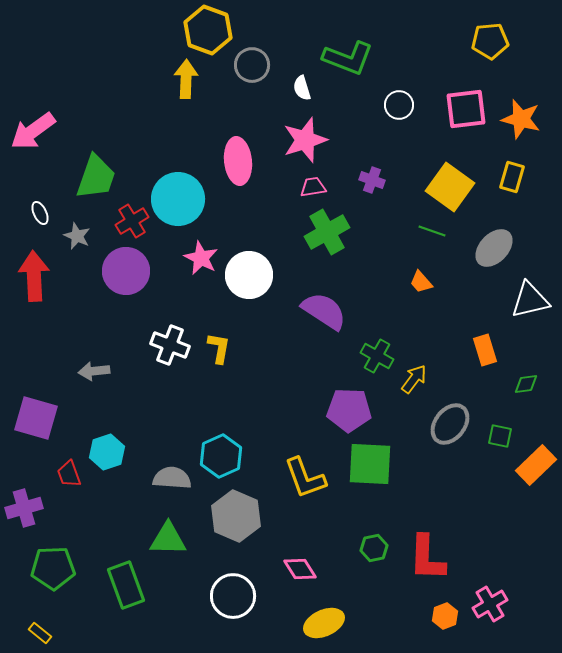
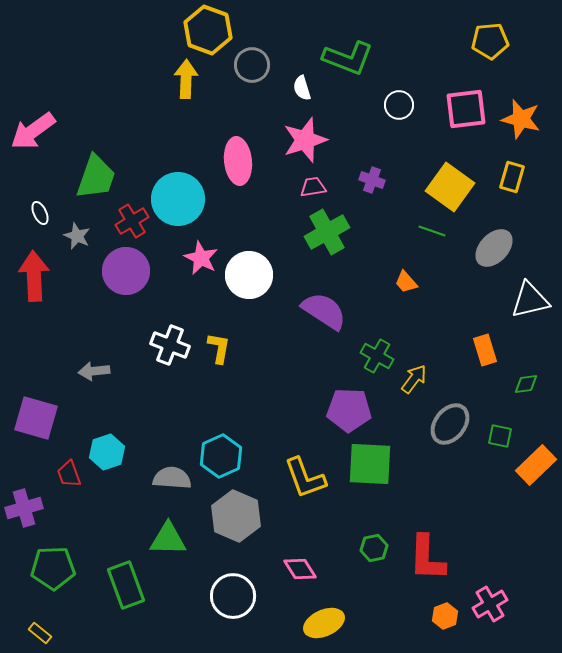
orange trapezoid at (421, 282): moved 15 px left
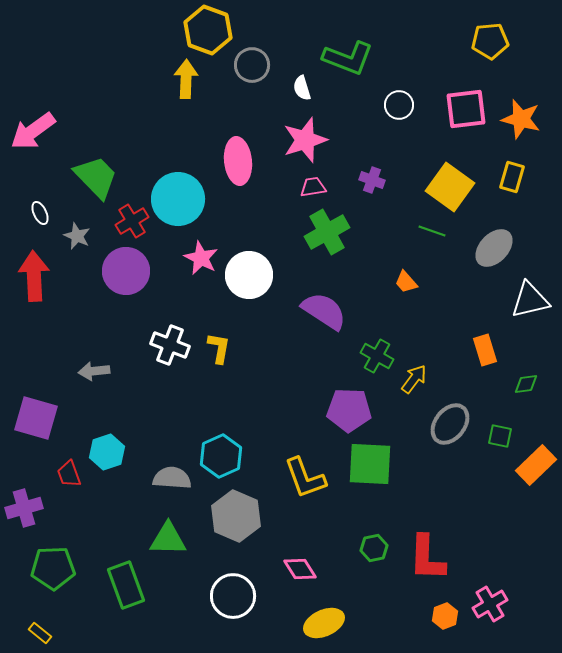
green trapezoid at (96, 177): rotated 63 degrees counterclockwise
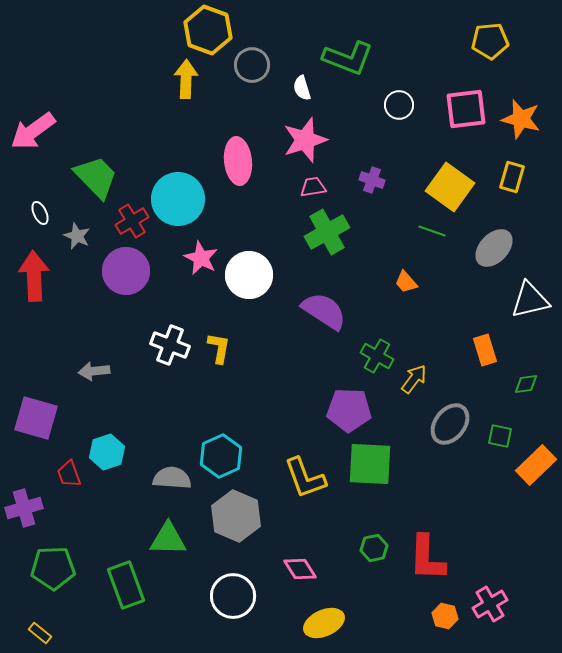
orange hexagon at (445, 616): rotated 25 degrees counterclockwise
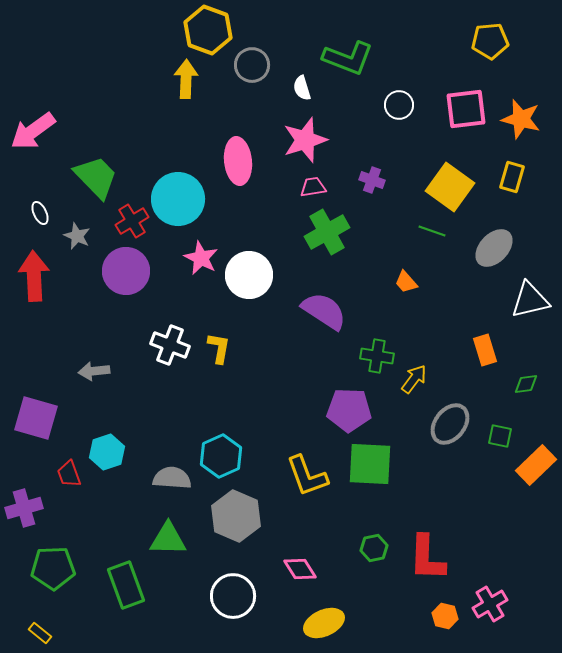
green cross at (377, 356): rotated 20 degrees counterclockwise
yellow L-shape at (305, 478): moved 2 px right, 2 px up
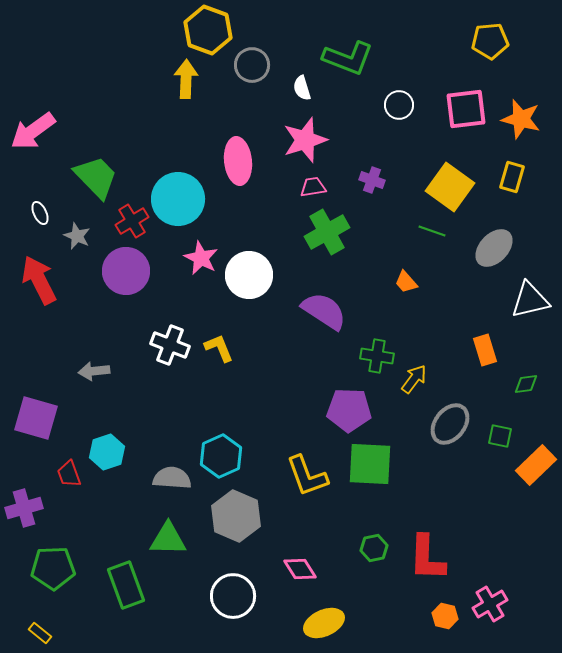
red arrow at (34, 276): moved 5 px right, 4 px down; rotated 24 degrees counterclockwise
yellow L-shape at (219, 348): rotated 32 degrees counterclockwise
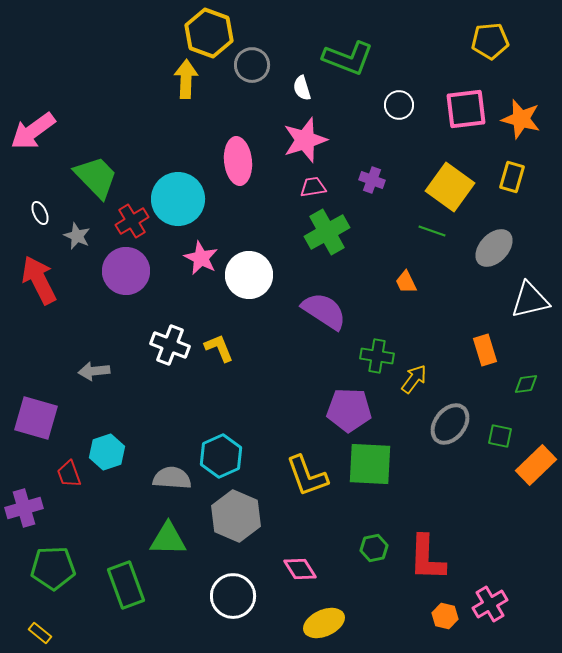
yellow hexagon at (208, 30): moved 1 px right, 3 px down
orange trapezoid at (406, 282): rotated 15 degrees clockwise
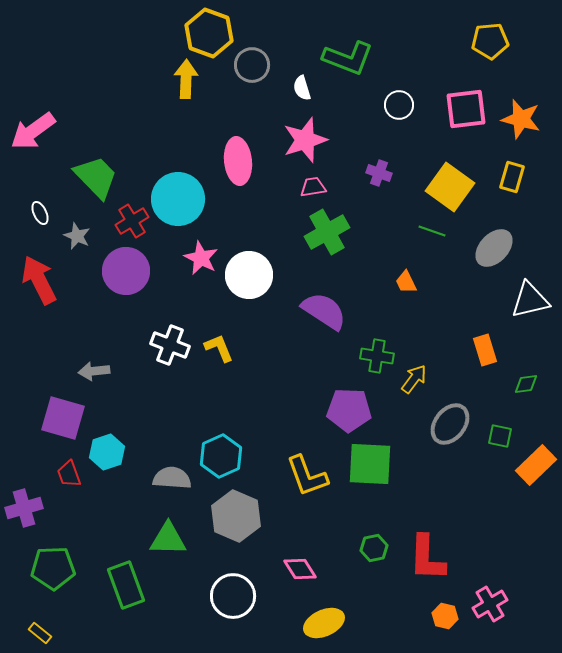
purple cross at (372, 180): moved 7 px right, 7 px up
purple square at (36, 418): moved 27 px right
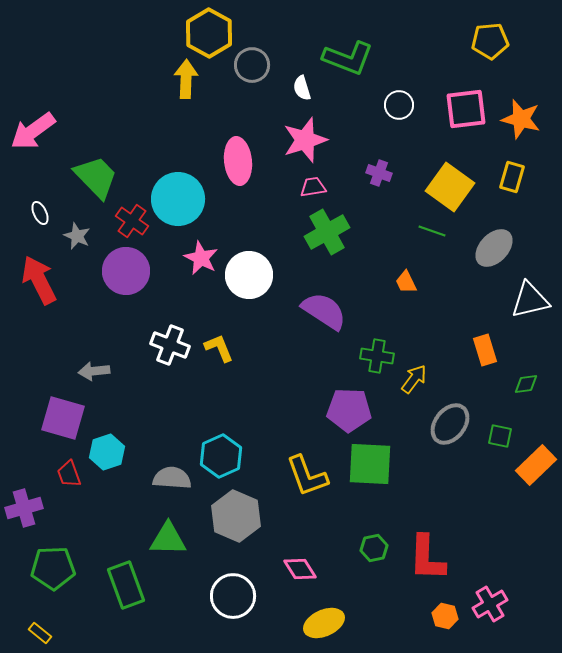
yellow hexagon at (209, 33): rotated 9 degrees clockwise
red cross at (132, 221): rotated 24 degrees counterclockwise
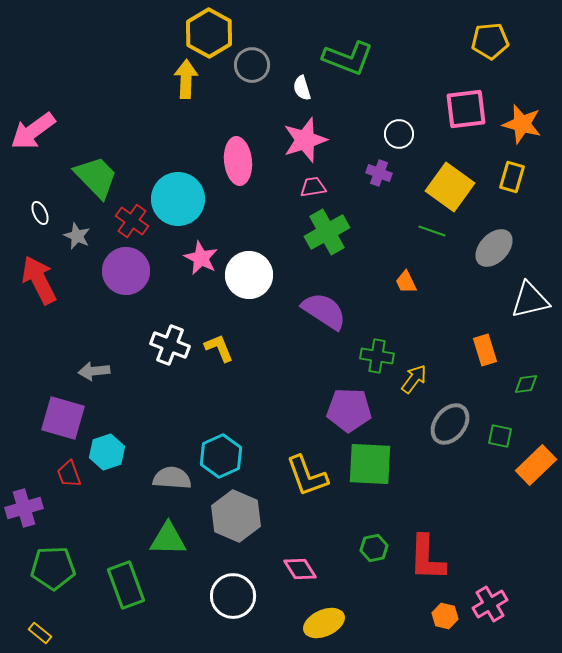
white circle at (399, 105): moved 29 px down
orange star at (521, 119): moved 1 px right, 5 px down
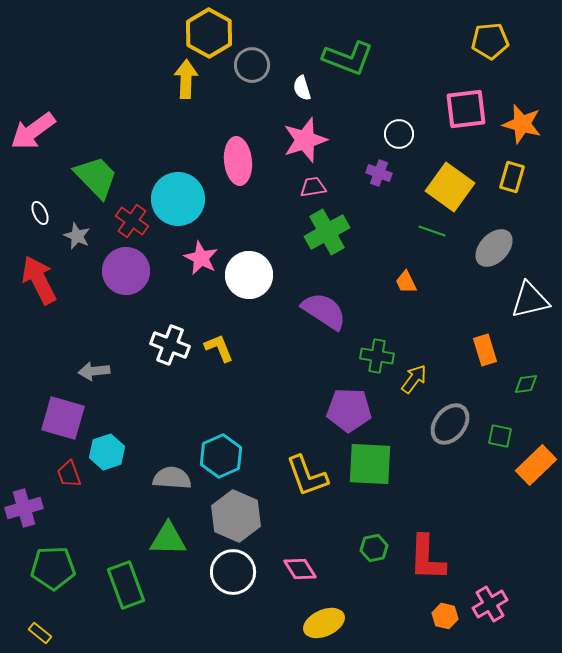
white circle at (233, 596): moved 24 px up
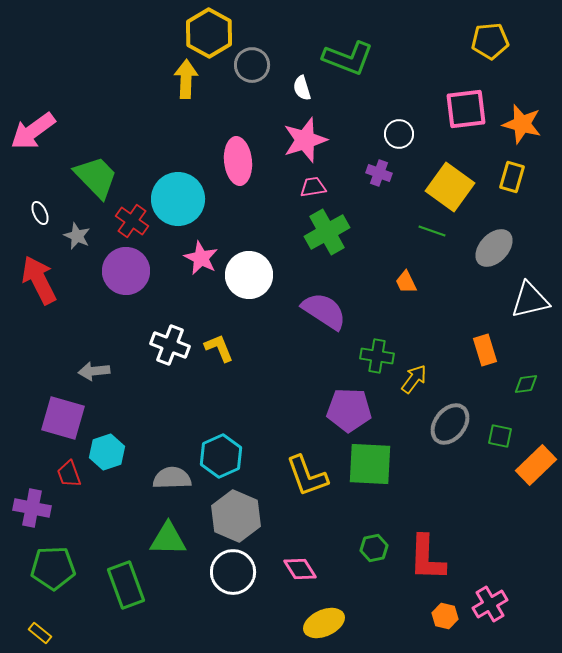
gray semicircle at (172, 478): rotated 6 degrees counterclockwise
purple cross at (24, 508): moved 8 px right; rotated 27 degrees clockwise
